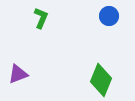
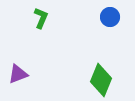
blue circle: moved 1 px right, 1 px down
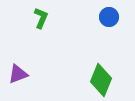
blue circle: moved 1 px left
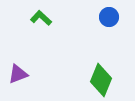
green L-shape: rotated 70 degrees counterclockwise
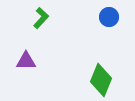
green L-shape: rotated 90 degrees clockwise
purple triangle: moved 8 px right, 13 px up; rotated 20 degrees clockwise
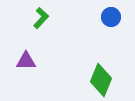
blue circle: moved 2 px right
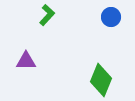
green L-shape: moved 6 px right, 3 px up
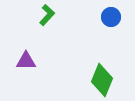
green diamond: moved 1 px right
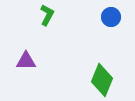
green L-shape: rotated 15 degrees counterclockwise
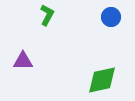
purple triangle: moved 3 px left
green diamond: rotated 56 degrees clockwise
